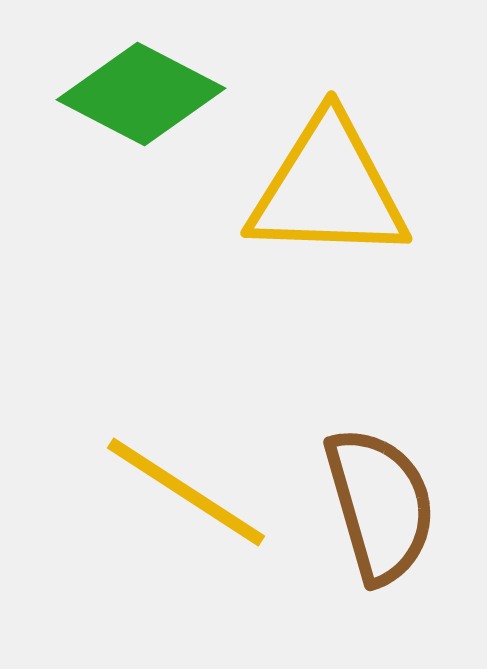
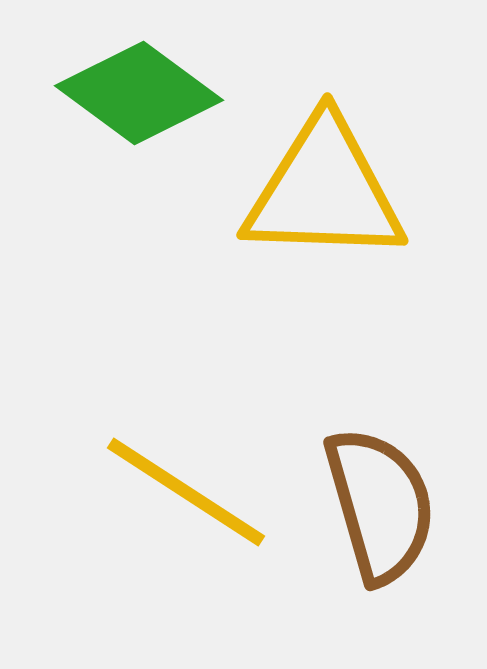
green diamond: moved 2 px left, 1 px up; rotated 9 degrees clockwise
yellow triangle: moved 4 px left, 2 px down
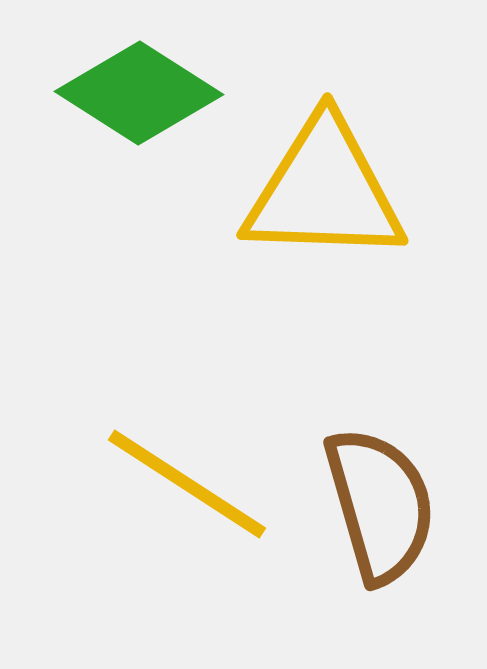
green diamond: rotated 4 degrees counterclockwise
yellow line: moved 1 px right, 8 px up
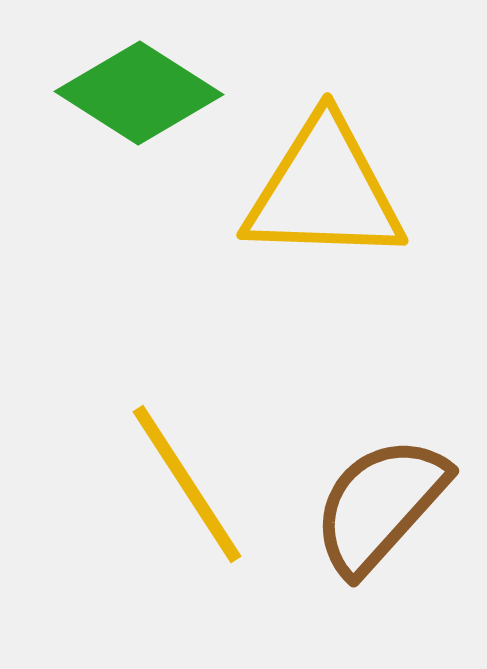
yellow line: rotated 24 degrees clockwise
brown semicircle: rotated 122 degrees counterclockwise
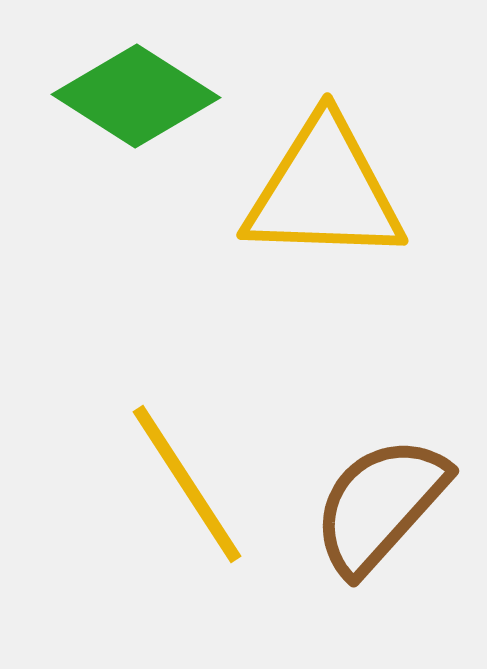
green diamond: moved 3 px left, 3 px down
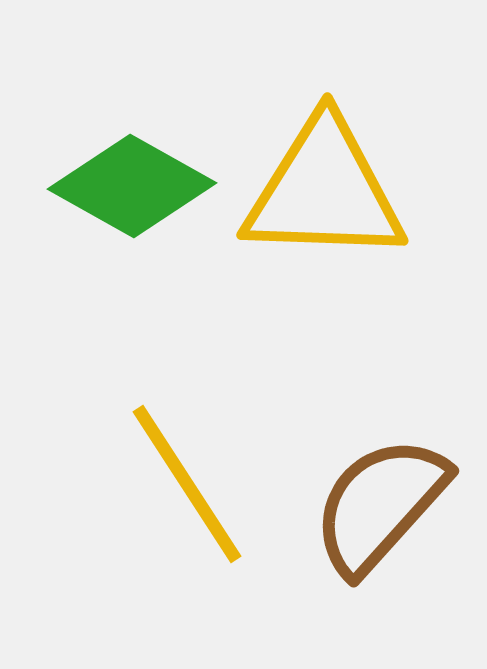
green diamond: moved 4 px left, 90 px down; rotated 3 degrees counterclockwise
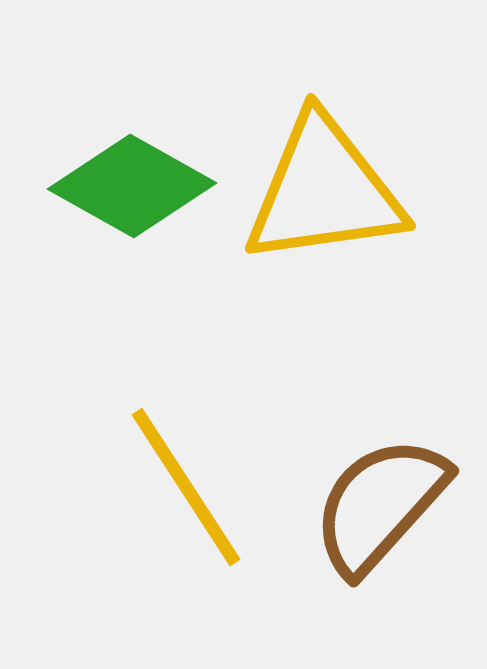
yellow triangle: rotated 10 degrees counterclockwise
yellow line: moved 1 px left, 3 px down
